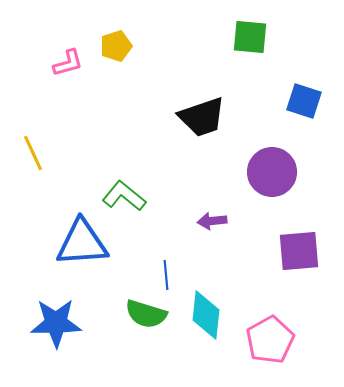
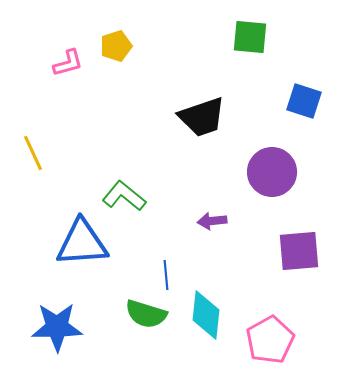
blue star: moved 1 px right, 4 px down
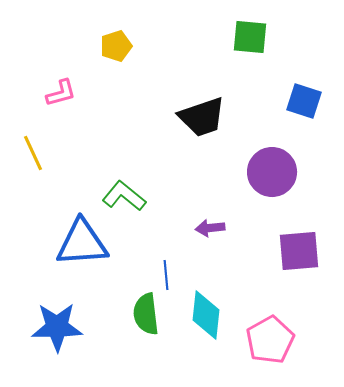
pink L-shape: moved 7 px left, 30 px down
purple arrow: moved 2 px left, 7 px down
green semicircle: rotated 66 degrees clockwise
